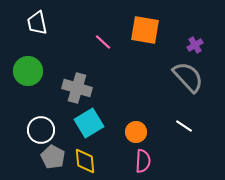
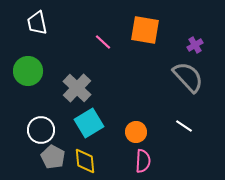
gray cross: rotated 28 degrees clockwise
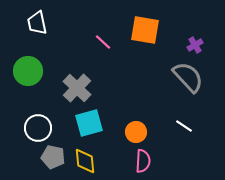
cyan square: rotated 16 degrees clockwise
white circle: moved 3 px left, 2 px up
gray pentagon: rotated 15 degrees counterclockwise
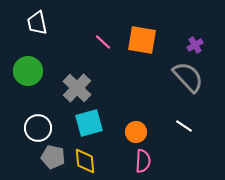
orange square: moved 3 px left, 10 px down
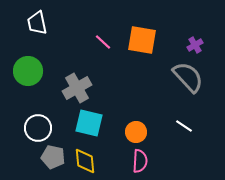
gray cross: rotated 16 degrees clockwise
cyan square: rotated 28 degrees clockwise
pink semicircle: moved 3 px left
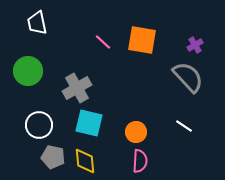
white circle: moved 1 px right, 3 px up
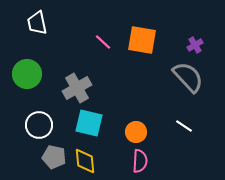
green circle: moved 1 px left, 3 px down
gray pentagon: moved 1 px right
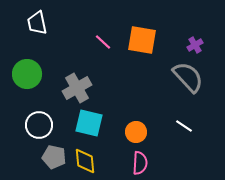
pink semicircle: moved 2 px down
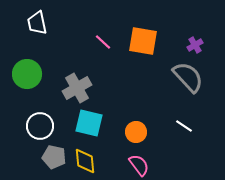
orange square: moved 1 px right, 1 px down
white circle: moved 1 px right, 1 px down
pink semicircle: moved 1 px left, 2 px down; rotated 40 degrees counterclockwise
